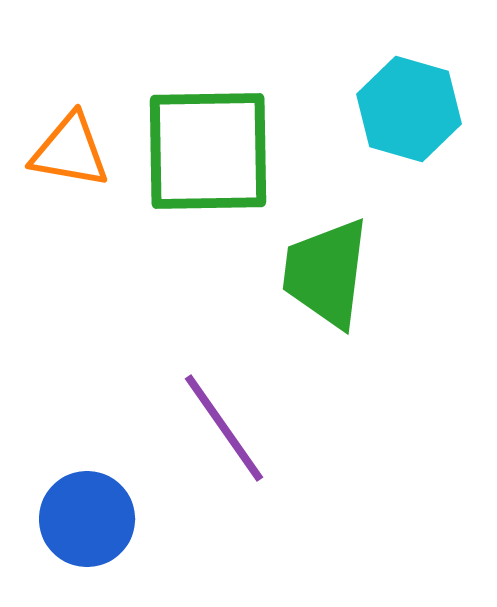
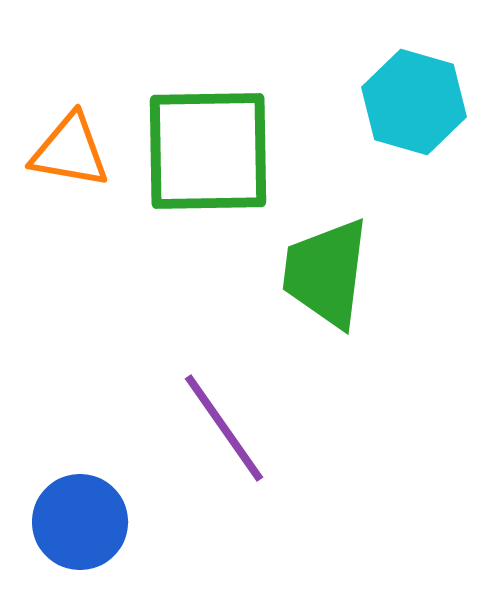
cyan hexagon: moved 5 px right, 7 px up
blue circle: moved 7 px left, 3 px down
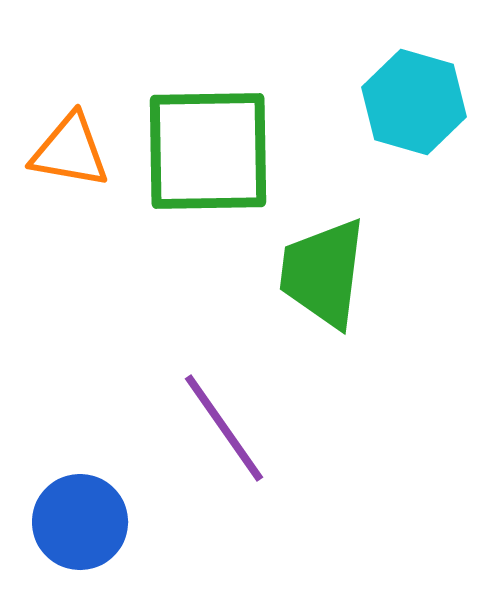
green trapezoid: moved 3 px left
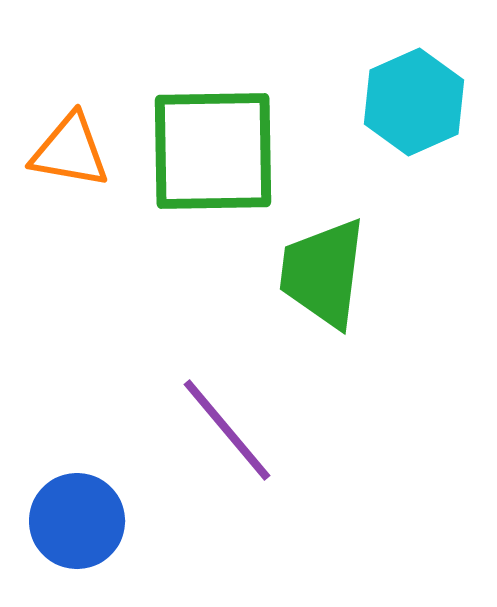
cyan hexagon: rotated 20 degrees clockwise
green square: moved 5 px right
purple line: moved 3 px right, 2 px down; rotated 5 degrees counterclockwise
blue circle: moved 3 px left, 1 px up
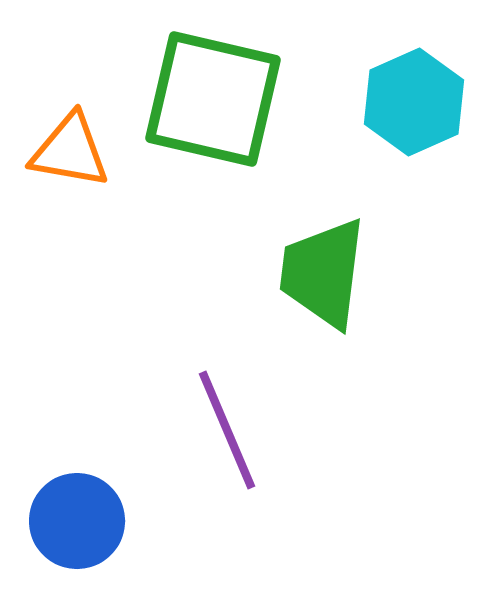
green square: moved 52 px up; rotated 14 degrees clockwise
purple line: rotated 17 degrees clockwise
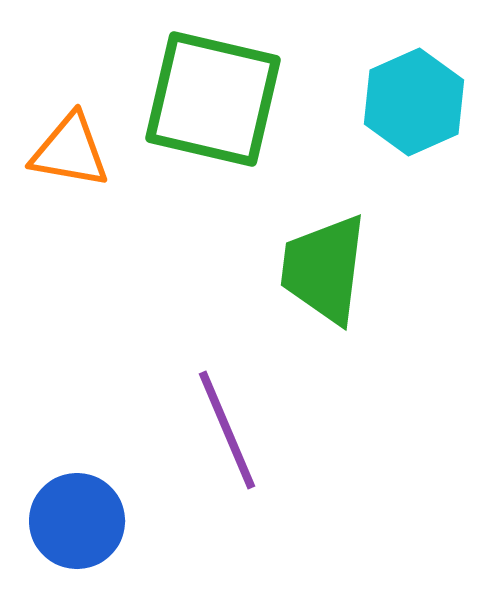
green trapezoid: moved 1 px right, 4 px up
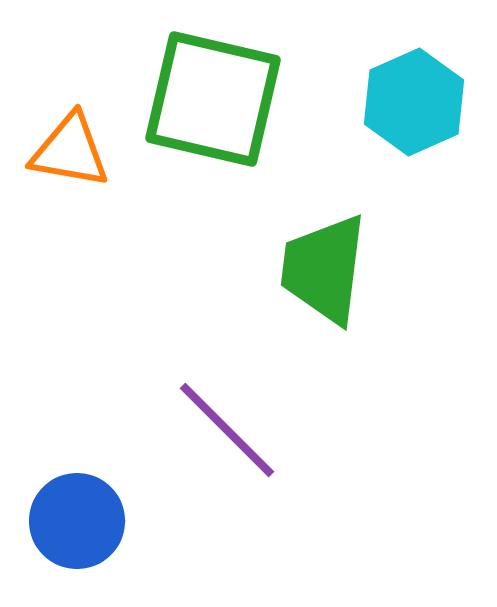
purple line: rotated 22 degrees counterclockwise
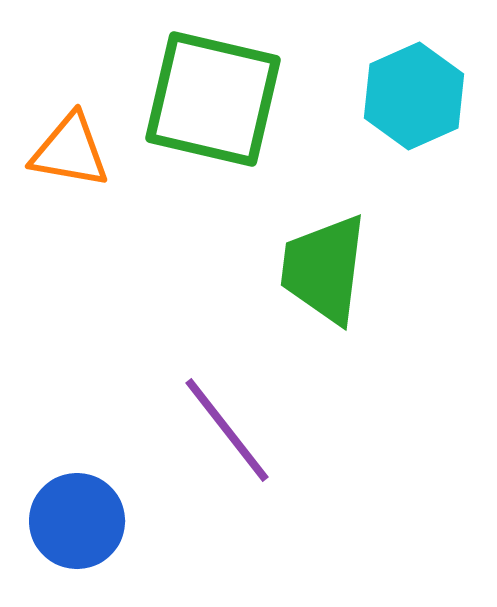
cyan hexagon: moved 6 px up
purple line: rotated 7 degrees clockwise
